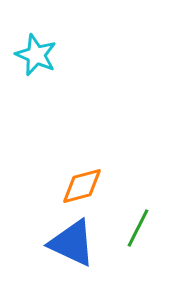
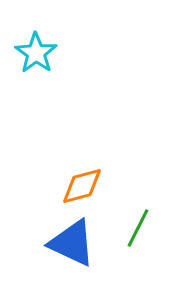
cyan star: moved 2 px up; rotated 12 degrees clockwise
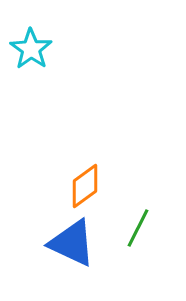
cyan star: moved 5 px left, 4 px up
orange diamond: moved 3 px right; rotated 21 degrees counterclockwise
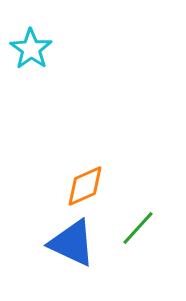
orange diamond: rotated 12 degrees clockwise
green line: rotated 15 degrees clockwise
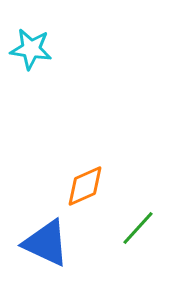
cyan star: rotated 27 degrees counterclockwise
blue triangle: moved 26 px left
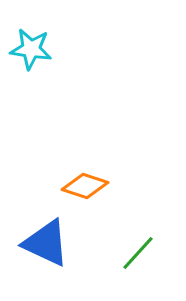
orange diamond: rotated 42 degrees clockwise
green line: moved 25 px down
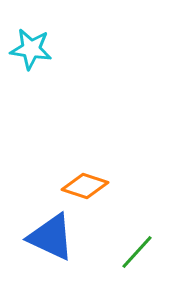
blue triangle: moved 5 px right, 6 px up
green line: moved 1 px left, 1 px up
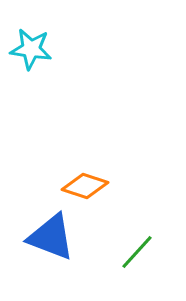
blue triangle: rotated 4 degrees counterclockwise
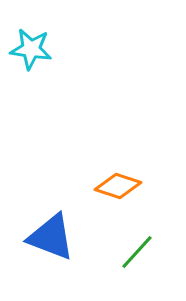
orange diamond: moved 33 px right
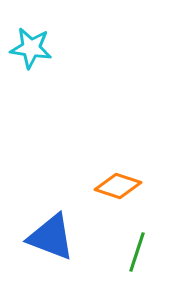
cyan star: moved 1 px up
green line: rotated 24 degrees counterclockwise
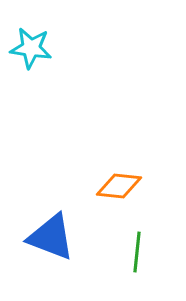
orange diamond: moved 1 px right; rotated 12 degrees counterclockwise
green line: rotated 12 degrees counterclockwise
